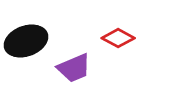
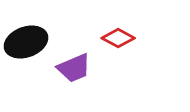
black ellipse: moved 1 px down
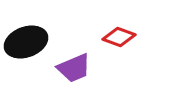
red diamond: moved 1 px right, 1 px up; rotated 8 degrees counterclockwise
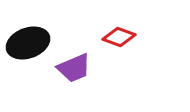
black ellipse: moved 2 px right, 1 px down
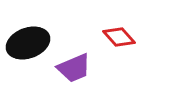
red diamond: rotated 28 degrees clockwise
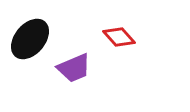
black ellipse: moved 2 px right, 4 px up; rotated 30 degrees counterclockwise
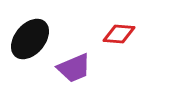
red diamond: moved 3 px up; rotated 44 degrees counterclockwise
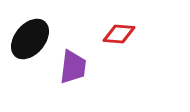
purple trapezoid: moved 1 px left, 1 px up; rotated 60 degrees counterclockwise
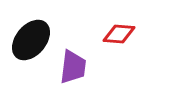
black ellipse: moved 1 px right, 1 px down
